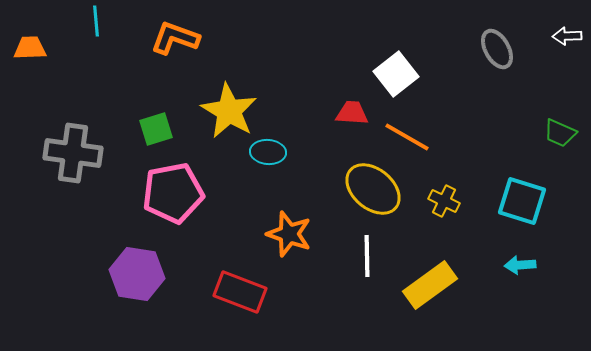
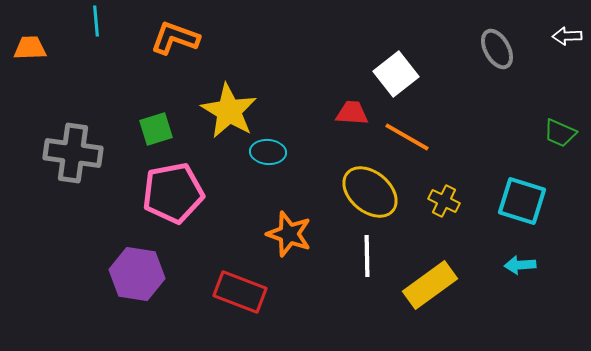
yellow ellipse: moved 3 px left, 3 px down
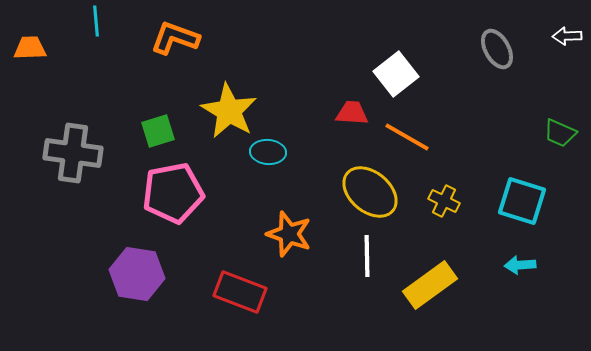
green square: moved 2 px right, 2 px down
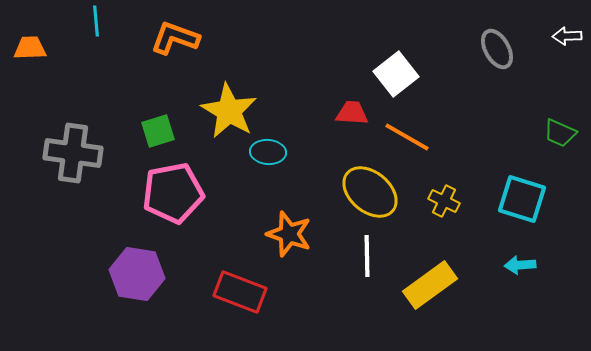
cyan square: moved 2 px up
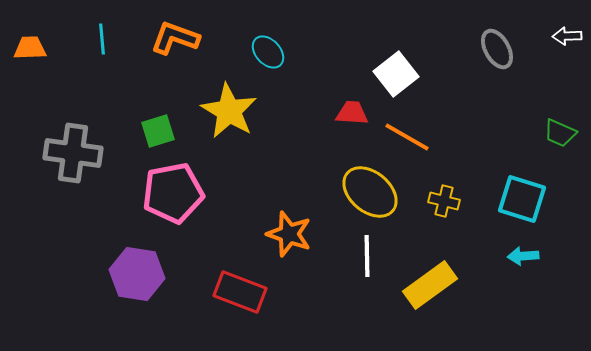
cyan line: moved 6 px right, 18 px down
cyan ellipse: moved 100 px up; rotated 44 degrees clockwise
yellow cross: rotated 12 degrees counterclockwise
cyan arrow: moved 3 px right, 9 px up
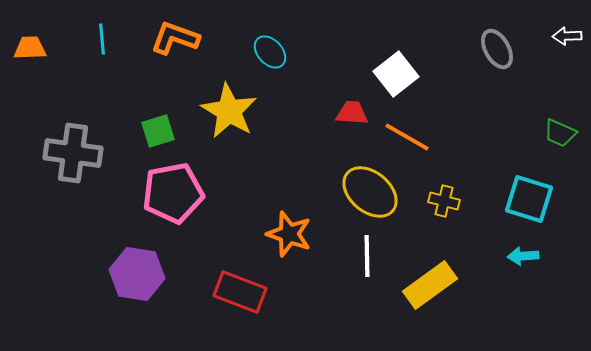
cyan ellipse: moved 2 px right
cyan square: moved 7 px right
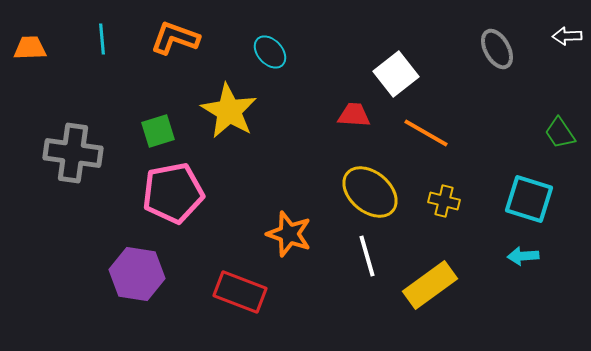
red trapezoid: moved 2 px right, 2 px down
green trapezoid: rotated 32 degrees clockwise
orange line: moved 19 px right, 4 px up
white line: rotated 15 degrees counterclockwise
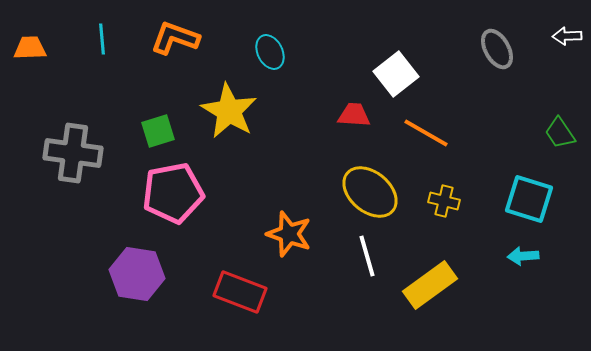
cyan ellipse: rotated 16 degrees clockwise
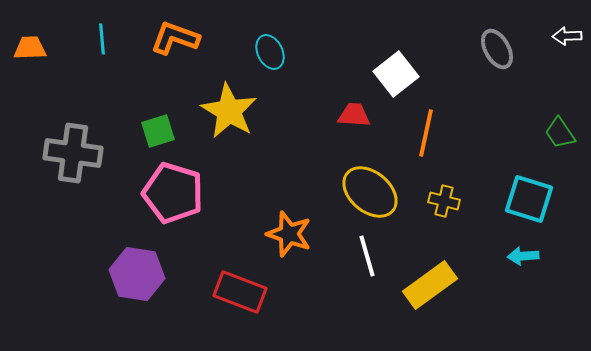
orange line: rotated 72 degrees clockwise
pink pentagon: rotated 28 degrees clockwise
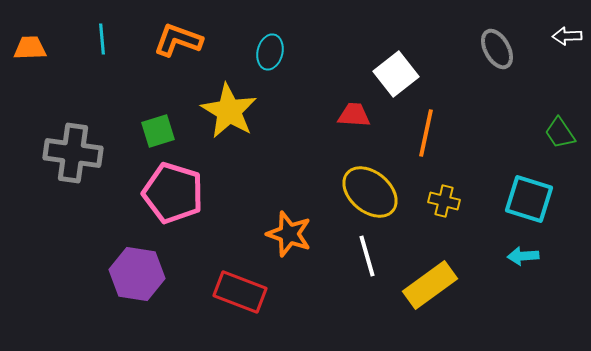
orange L-shape: moved 3 px right, 2 px down
cyan ellipse: rotated 40 degrees clockwise
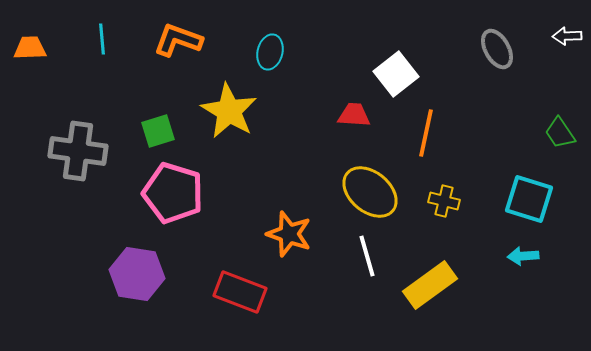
gray cross: moved 5 px right, 2 px up
